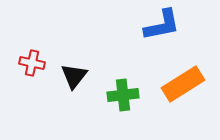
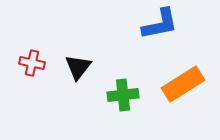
blue L-shape: moved 2 px left, 1 px up
black triangle: moved 4 px right, 9 px up
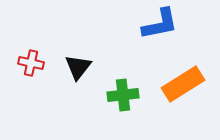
red cross: moved 1 px left
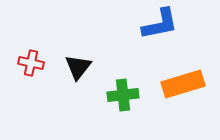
orange rectangle: rotated 15 degrees clockwise
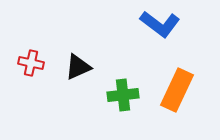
blue L-shape: rotated 48 degrees clockwise
black triangle: rotated 28 degrees clockwise
orange rectangle: moved 6 px left, 6 px down; rotated 48 degrees counterclockwise
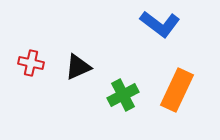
green cross: rotated 20 degrees counterclockwise
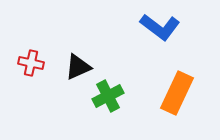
blue L-shape: moved 3 px down
orange rectangle: moved 3 px down
green cross: moved 15 px left, 1 px down
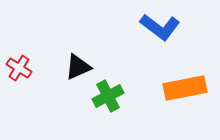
red cross: moved 12 px left, 5 px down; rotated 20 degrees clockwise
orange rectangle: moved 8 px right, 5 px up; rotated 54 degrees clockwise
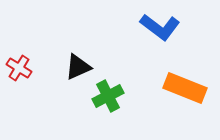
orange rectangle: rotated 33 degrees clockwise
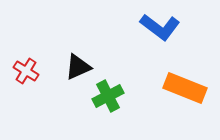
red cross: moved 7 px right, 3 px down
